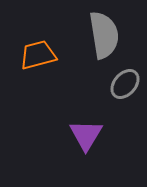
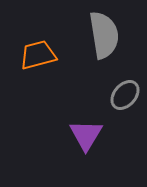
gray ellipse: moved 11 px down
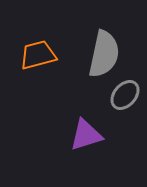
gray semicircle: moved 19 px down; rotated 21 degrees clockwise
purple triangle: rotated 42 degrees clockwise
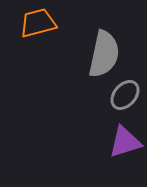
orange trapezoid: moved 32 px up
purple triangle: moved 39 px right, 7 px down
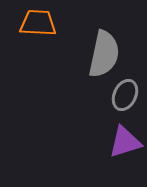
orange trapezoid: rotated 18 degrees clockwise
gray ellipse: rotated 16 degrees counterclockwise
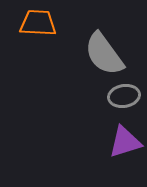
gray semicircle: rotated 132 degrees clockwise
gray ellipse: moved 1 px left, 1 px down; rotated 56 degrees clockwise
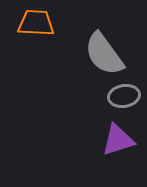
orange trapezoid: moved 2 px left
purple triangle: moved 7 px left, 2 px up
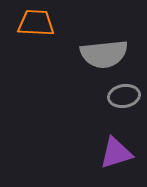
gray semicircle: rotated 60 degrees counterclockwise
purple triangle: moved 2 px left, 13 px down
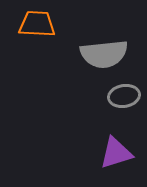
orange trapezoid: moved 1 px right, 1 px down
